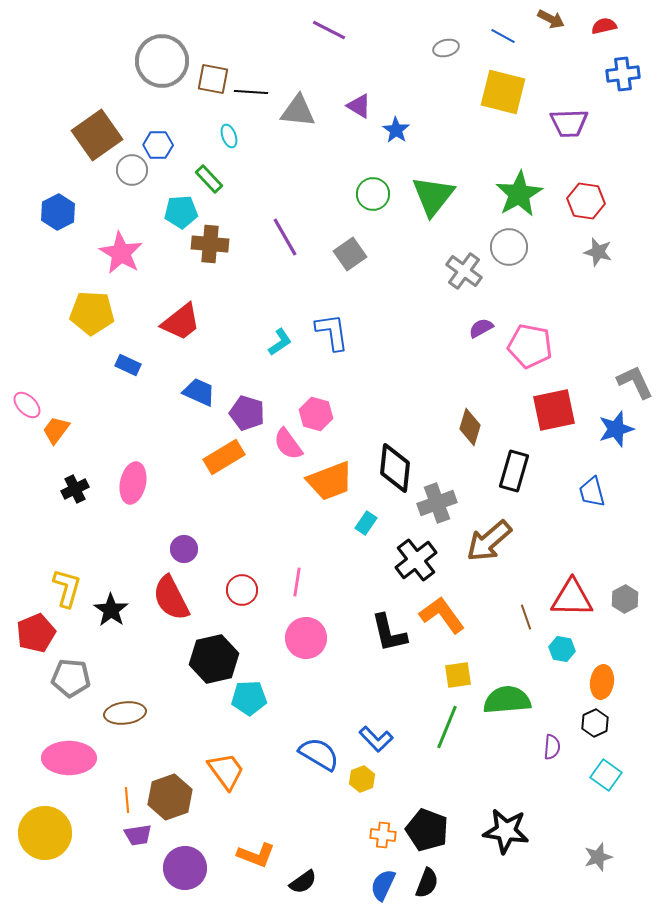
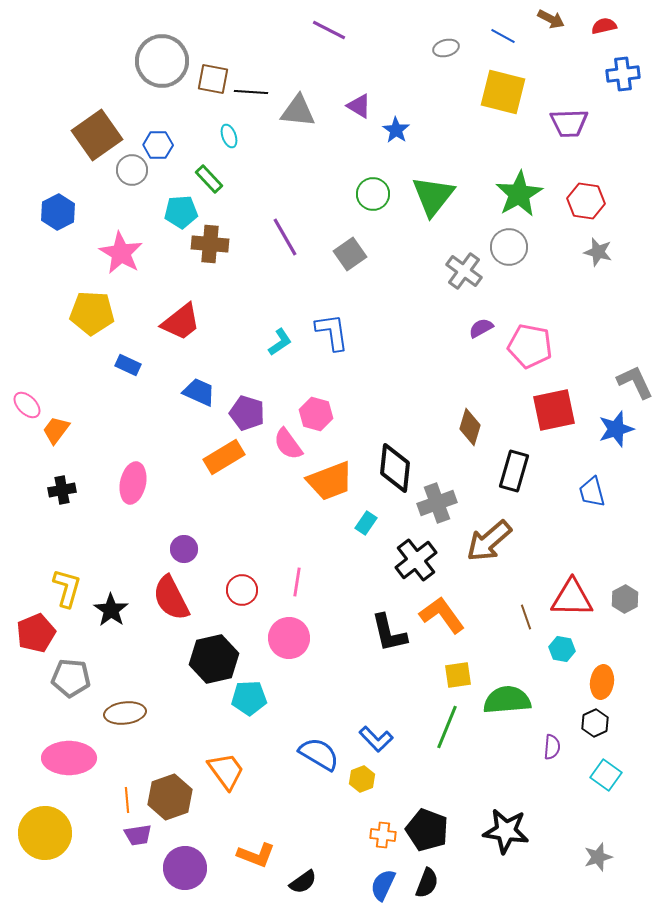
black cross at (75, 489): moved 13 px left, 1 px down; rotated 16 degrees clockwise
pink circle at (306, 638): moved 17 px left
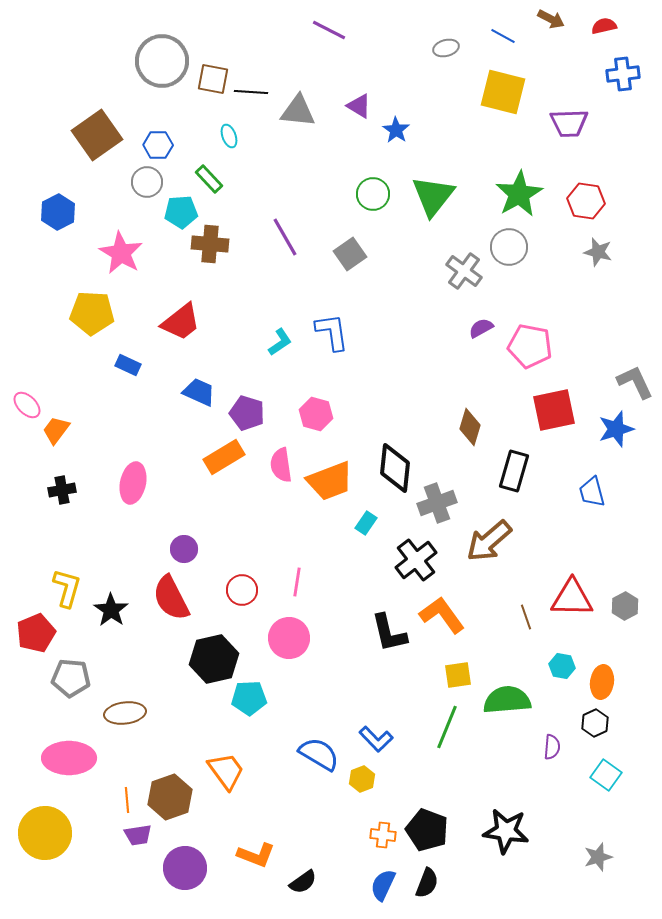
gray circle at (132, 170): moved 15 px right, 12 px down
pink semicircle at (288, 444): moved 7 px left, 21 px down; rotated 28 degrees clockwise
gray hexagon at (625, 599): moved 7 px down
cyan hexagon at (562, 649): moved 17 px down
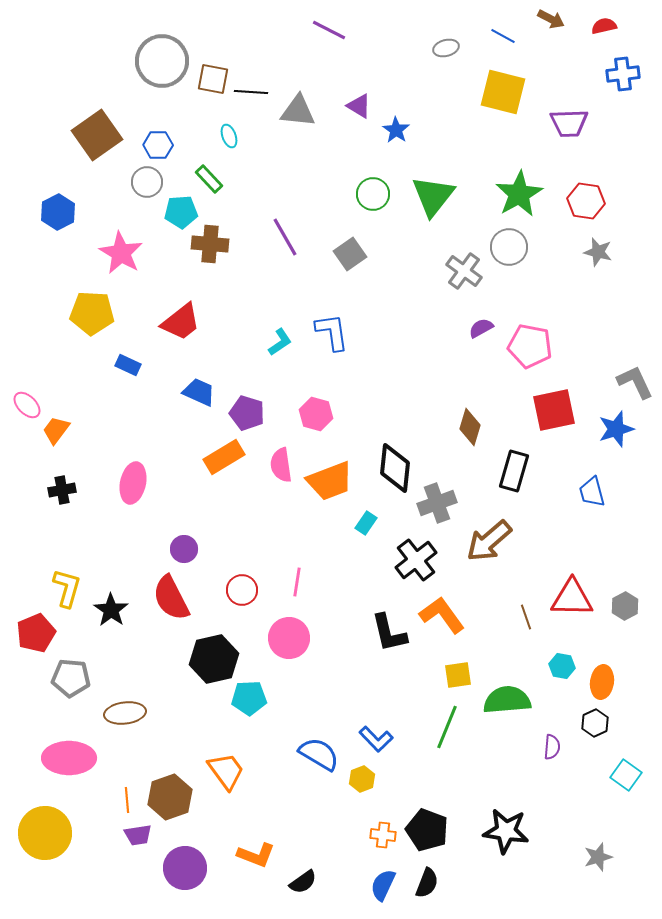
cyan square at (606, 775): moved 20 px right
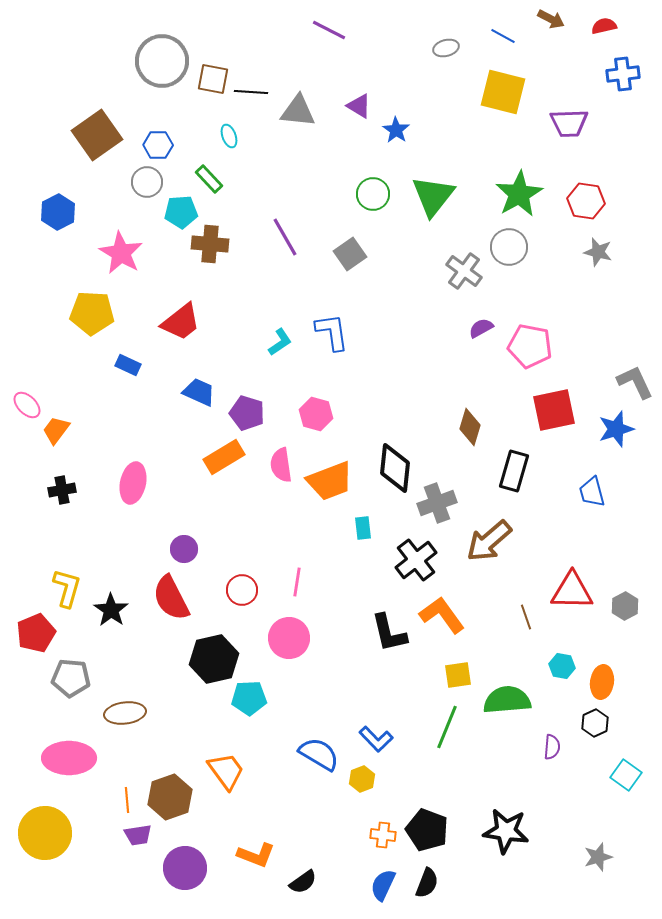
cyan rectangle at (366, 523): moved 3 px left, 5 px down; rotated 40 degrees counterclockwise
red triangle at (572, 598): moved 7 px up
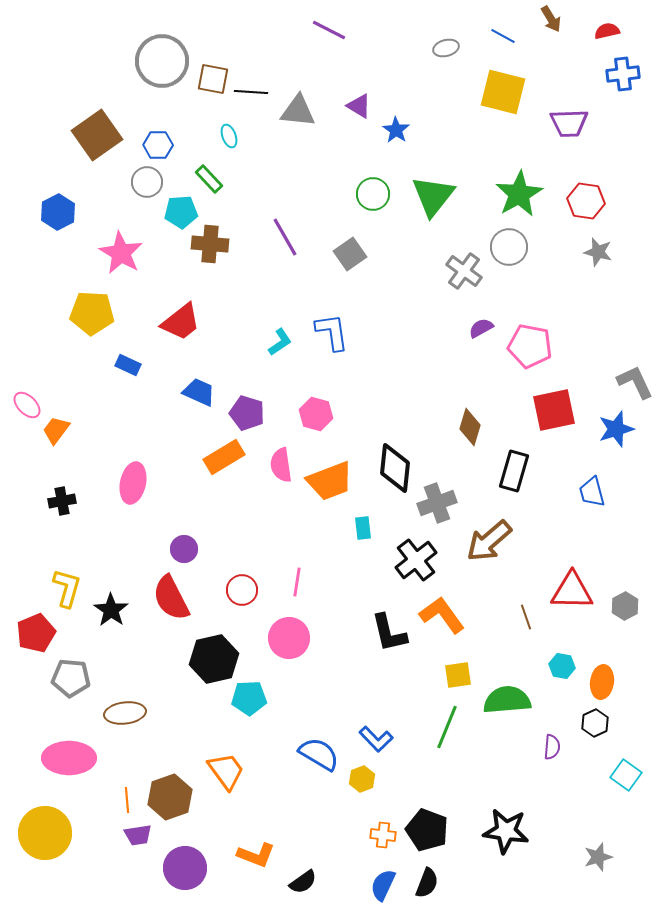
brown arrow at (551, 19): rotated 32 degrees clockwise
red semicircle at (604, 26): moved 3 px right, 5 px down
black cross at (62, 490): moved 11 px down
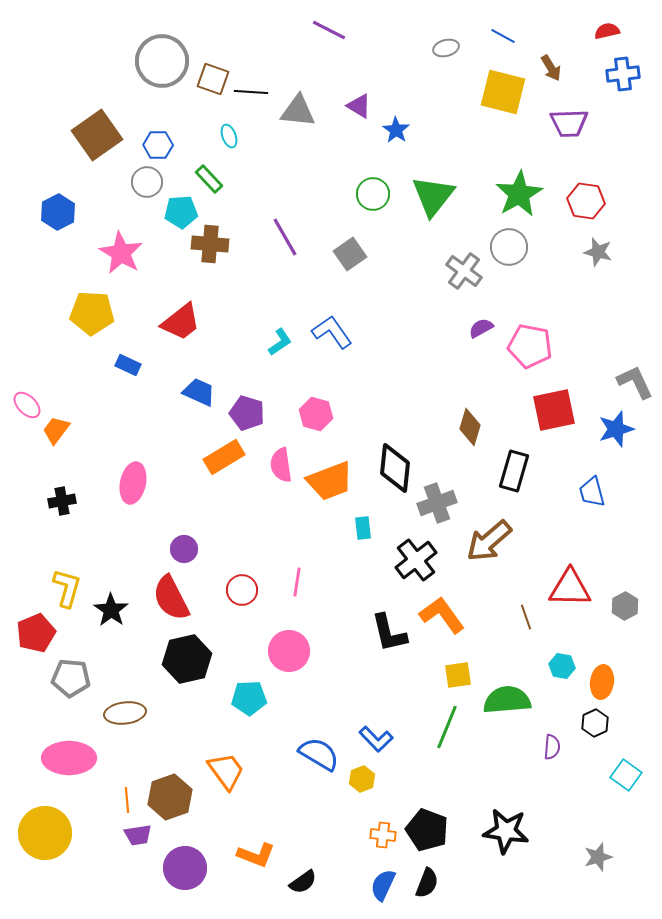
brown arrow at (551, 19): moved 49 px down
brown square at (213, 79): rotated 8 degrees clockwise
blue L-shape at (332, 332): rotated 27 degrees counterclockwise
red triangle at (572, 591): moved 2 px left, 3 px up
pink circle at (289, 638): moved 13 px down
black hexagon at (214, 659): moved 27 px left
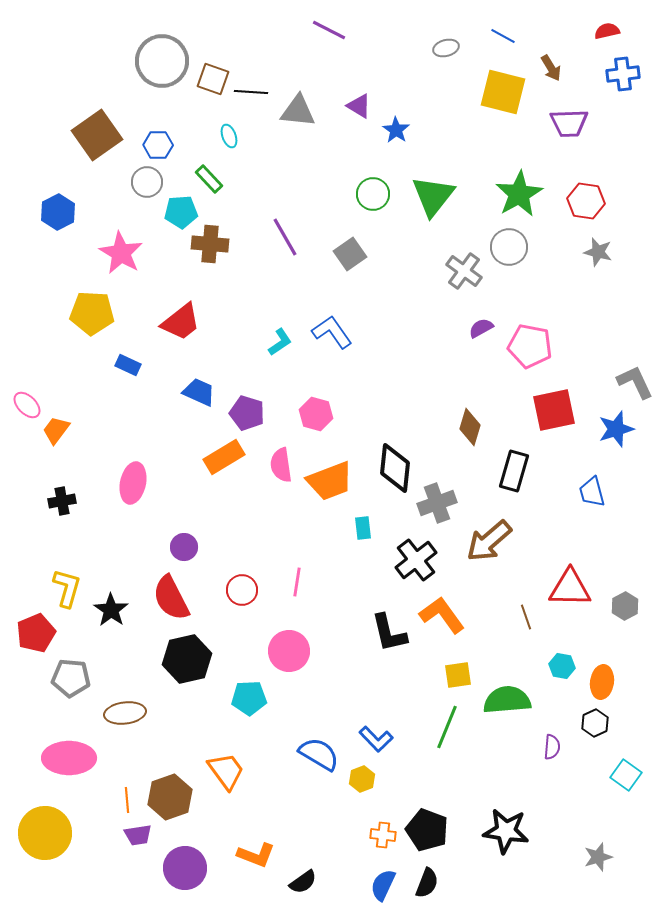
purple circle at (184, 549): moved 2 px up
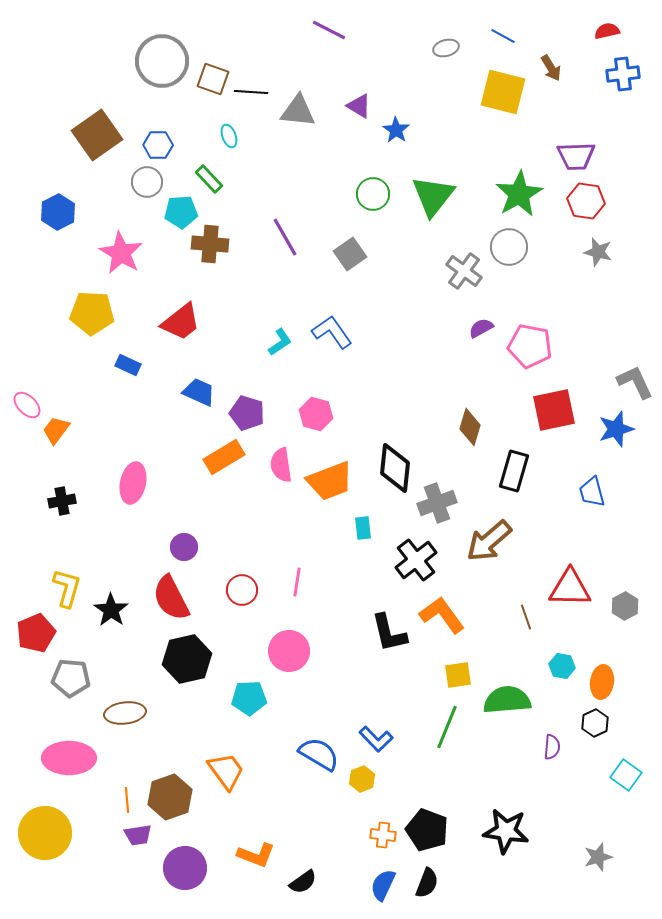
purple trapezoid at (569, 123): moved 7 px right, 33 px down
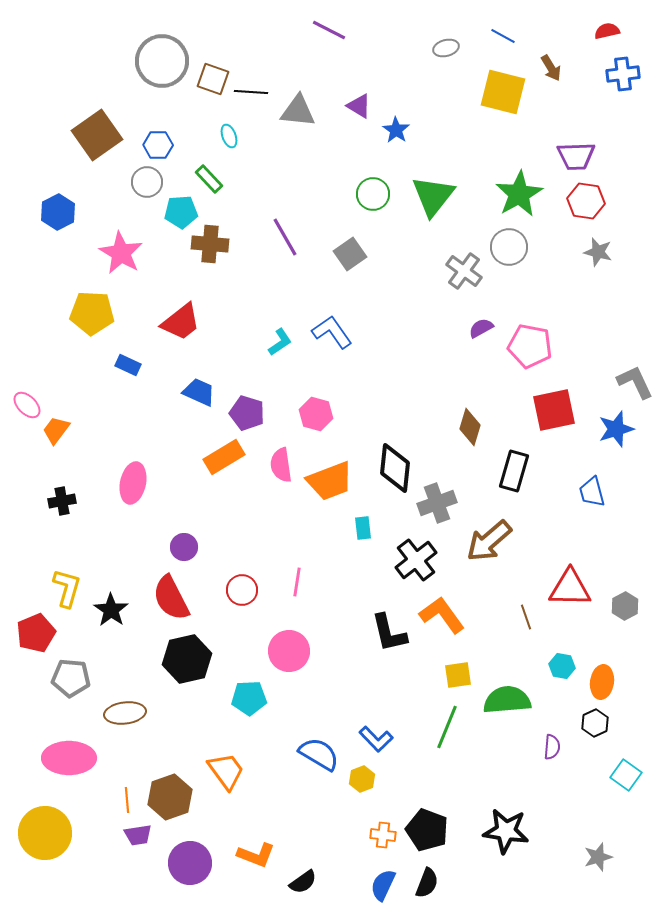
purple circle at (185, 868): moved 5 px right, 5 px up
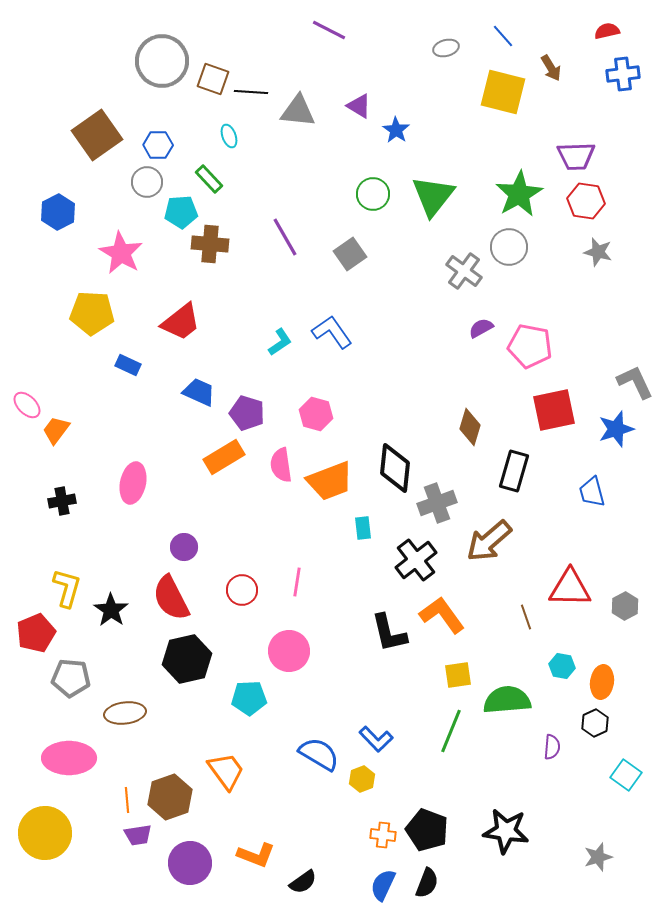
blue line at (503, 36): rotated 20 degrees clockwise
green line at (447, 727): moved 4 px right, 4 px down
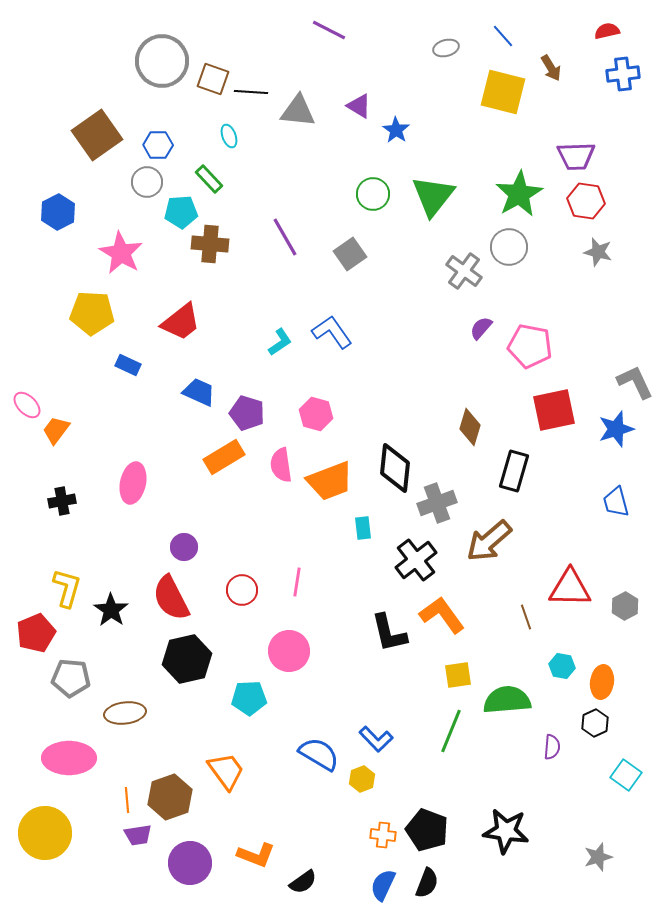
purple semicircle at (481, 328): rotated 20 degrees counterclockwise
blue trapezoid at (592, 492): moved 24 px right, 10 px down
